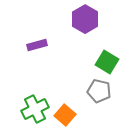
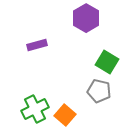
purple hexagon: moved 1 px right, 1 px up
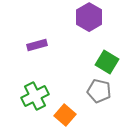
purple hexagon: moved 3 px right, 1 px up
green cross: moved 13 px up
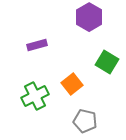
gray pentagon: moved 14 px left, 30 px down
orange square: moved 7 px right, 31 px up; rotated 10 degrees clockwise
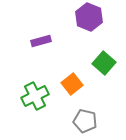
purple hexagon: rotated 8 degrees counterclockwise
purple rectangle: moved 4 px right, 4 px up
green square: moved 3 px left, 1 px down; rotated 10 degrees clockwise
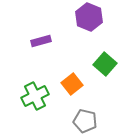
green square: moved 1 px right, 1 px down
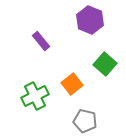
purple hexagon: moved 1 px right, 3 px down
purple rectangle: rotated 66 degrees clockwise
